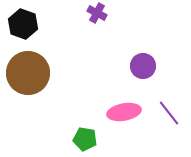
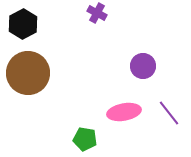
black hexagon: rotated 12 degrees clockwise
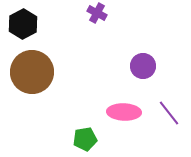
brown circle: moved 4 px right, 1 px up
pink ellipse: rotated 12 degrees clockwise
green pentagon: rotated 20 degrees counterclockwise
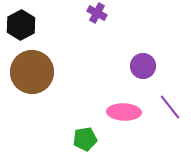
black hexagon: moved 2 px left, 1 px down
purple line: moved 1 px right, 6 px up
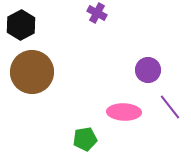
purple circle: moved 5 px right, 4 px down
